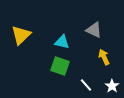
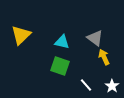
gray triangle: moved 1 px right, 8 px down; rotated 12 degrees clockwise
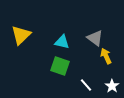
yellow arrow: moved 2 px right, 1 px up
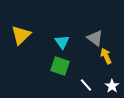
cyan triangle: rotated 42 degrees clockwise
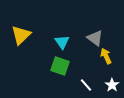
white star: moved 1 px up
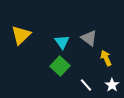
gray triangle: moved 6 px left
yellow arrow: moved 2 px down
green square: rotated 24 degrees clockwise
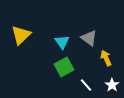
green square: moved 4 px right, 1 px down; rotated 18 degrees clockwise
